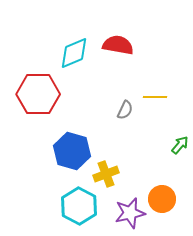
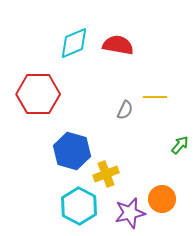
cyan diamond: moved 10 px up
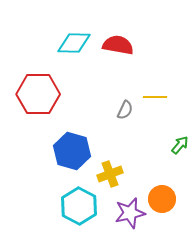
cyan diamond: rotated 24 degrees clockwise
yellow cross: moved 4 px right
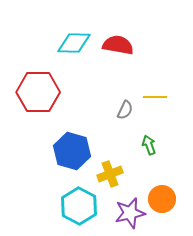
red hexagon: moved 2 px up
green arrow: moved 31 px left; rotated 60 degrees counterclockwise
